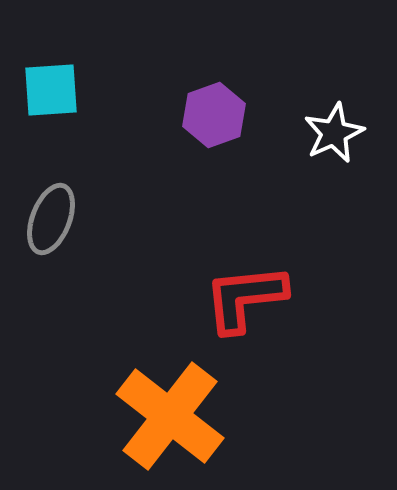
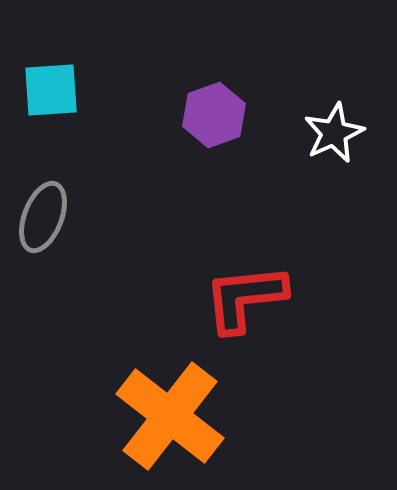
gray ellipse: moved 8 px left, 2 px up
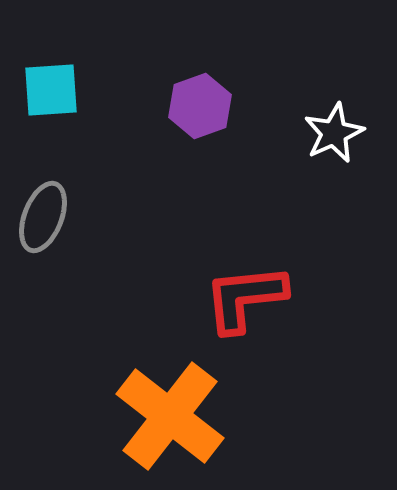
purple hexagon: moved 14 px left, 9 px up
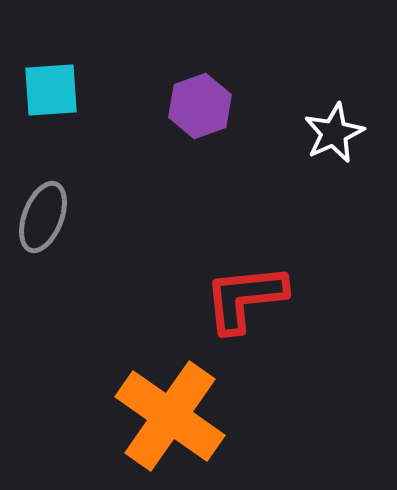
orange cross: rotated 3 degrees counterclockwise
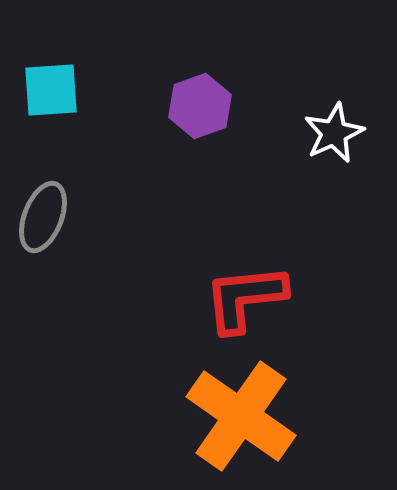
orange cross: moved 71 px right
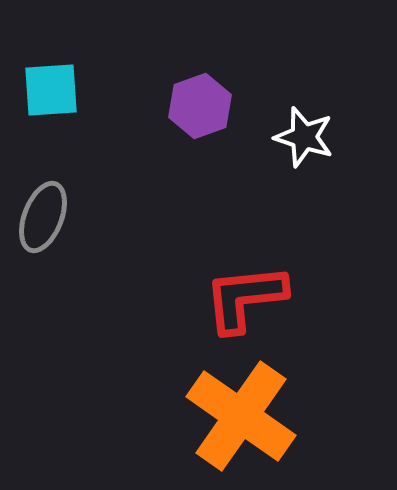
white star: moved 30 px left, 4 px down; rotated 30 degrees counterclockwise
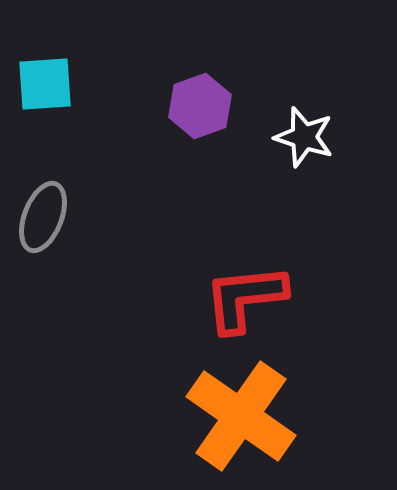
cyan square: moved 6 px left, 6 px up
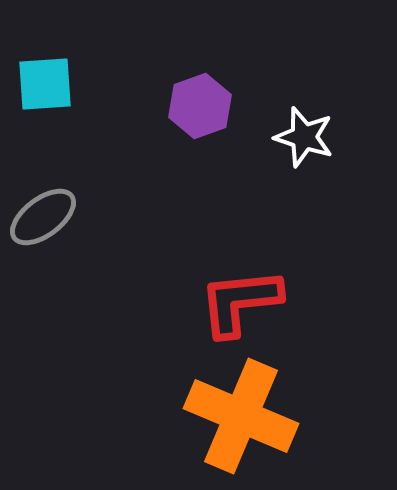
gray ellipse: rotated 32 degrees clockwise
red L-shape: moved 5 px left, 4 px down
orange cross: rotated 12 degrees counterclockwise
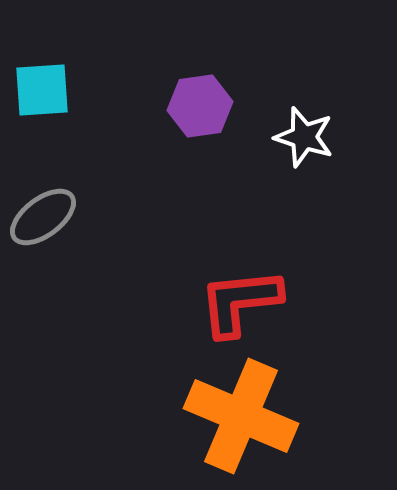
cyan square: moved 3 px left, 6 px down
purple hexagon: rotated 12 degrees clockwise
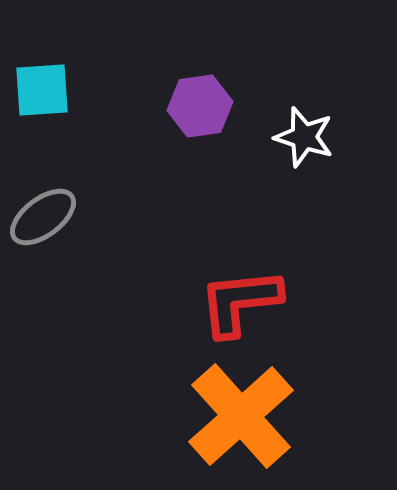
orange cross: rotated 25 degrees clockwise
